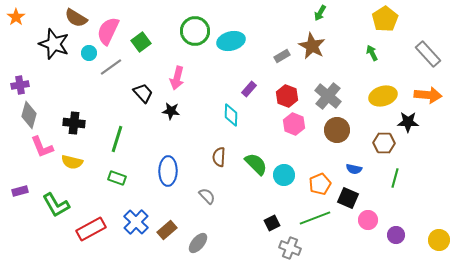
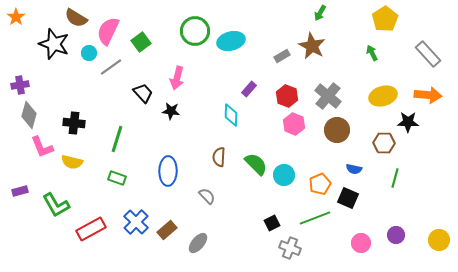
pink circle at (368, 220): moved 7 px left, 23 px down
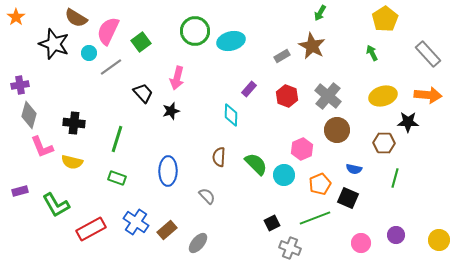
black star at (171, 111): rotated 24 degrees counterclockwise
pink hexagon at (294, 124): moved 8 px right, 25 px down; rotated 15 degrees clockwise
blue cross at (136, 222): rotated 10 degrees counterclockwise
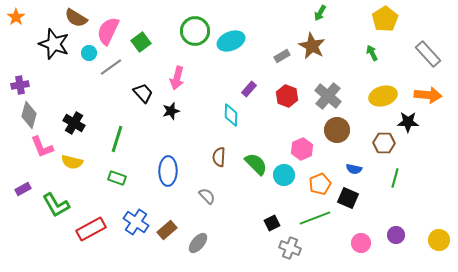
cyan ellipse at (231, 41): rotated 8 degrees counterclockwise
black cross at (74, 123): rotated 25 degrees clockwise
purple rectangle at (20, 191): moved 3 px right, 2 px up; rotated 14 degrees counterclockwise
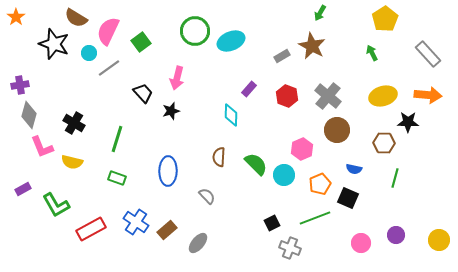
gray line at (111, 67): moved 2 px left, 1 px down
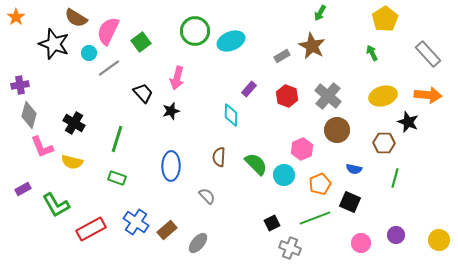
black star at (408, 122): rotated 20 degrees clockwise
blue ellipse at (168, 171): moved 3 px right, 5 px up
black square at (348, 198): moved 2 px right, 4 px down
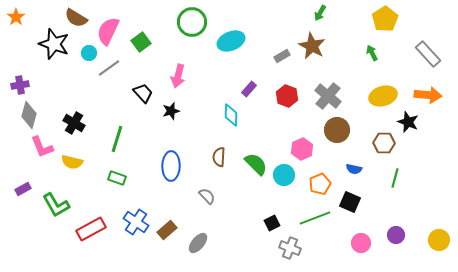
green circle at (195, 31): moved 3 px left, 9 px up
pink arrow at (177, 78): moved 1 px right, 2 px up
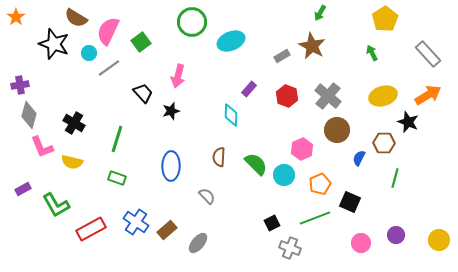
orange arrow at (428, 95): rotated 36 degrees counterclockwise
blue semicircle at (354, 169): moved 5 px right, 11 px up; rotated 105 degrees clockwise
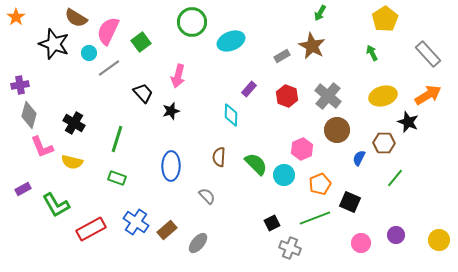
green line at (395, 178): rotated 24 degrees clockwise
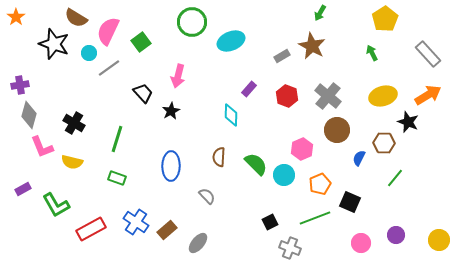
black star at (171, 111): rotated 12 degrees counterclockwise
black square at (272, 223): moved 2 px left, 1 px up
